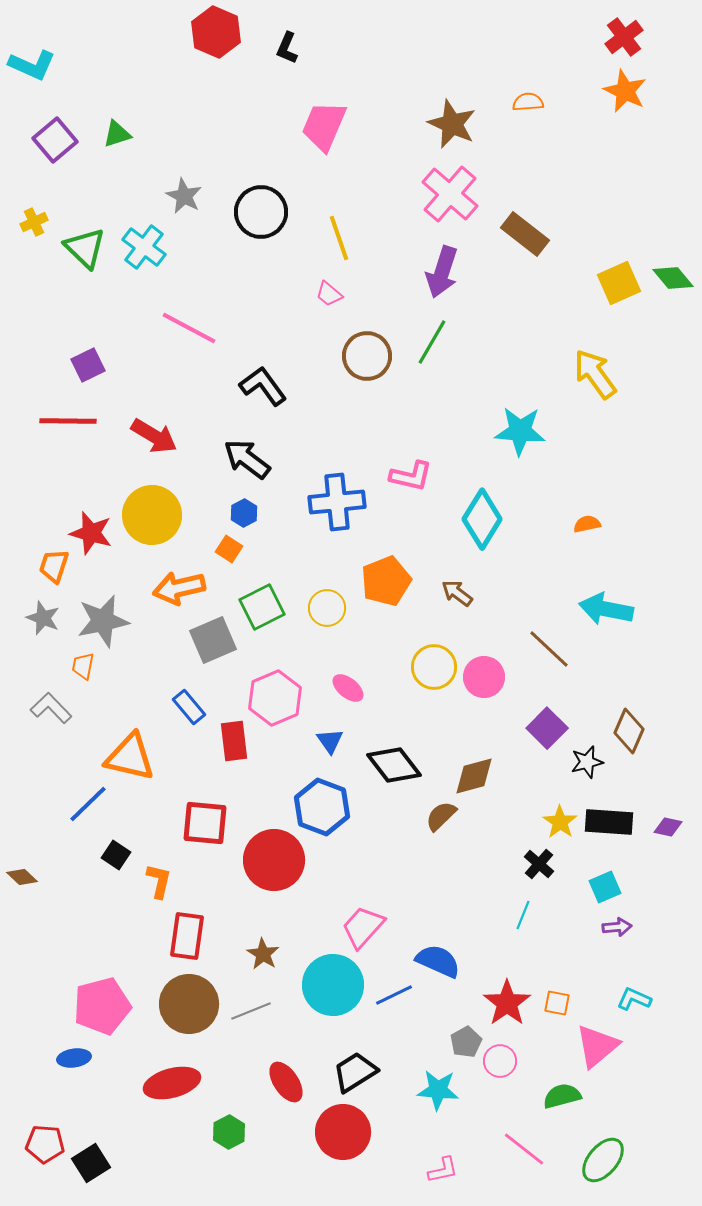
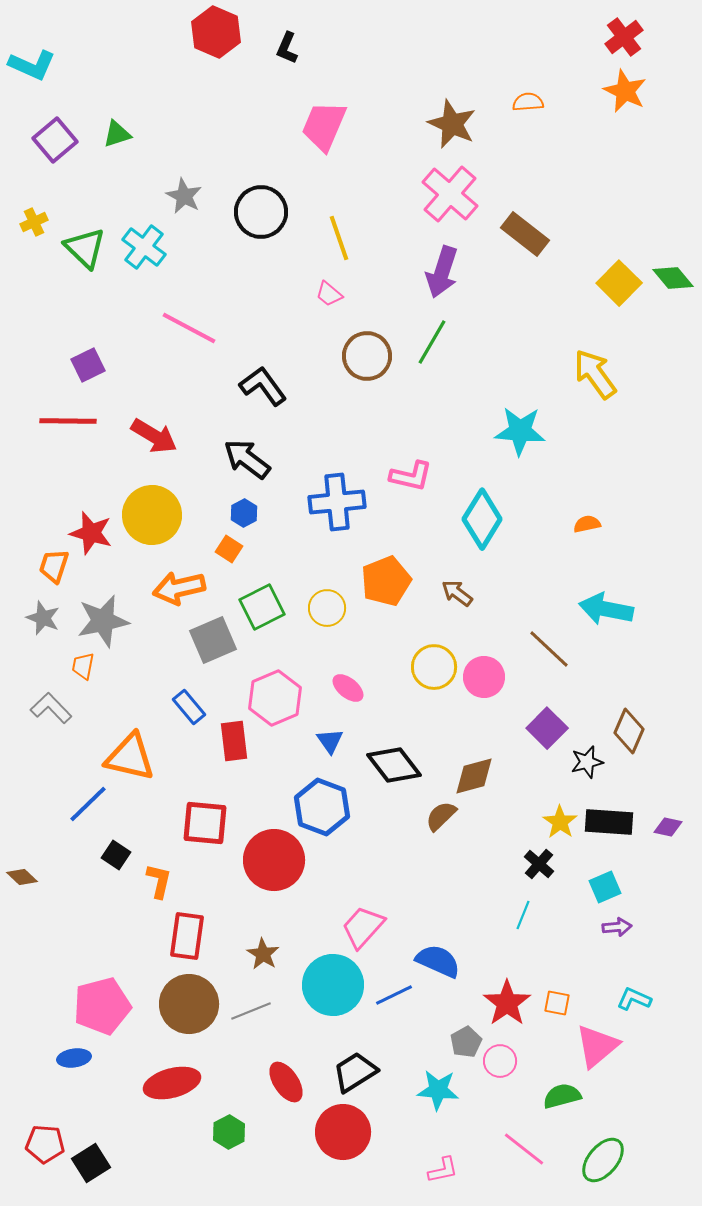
yellow square at (619, 283): rotated 21 degrees counterclockwise
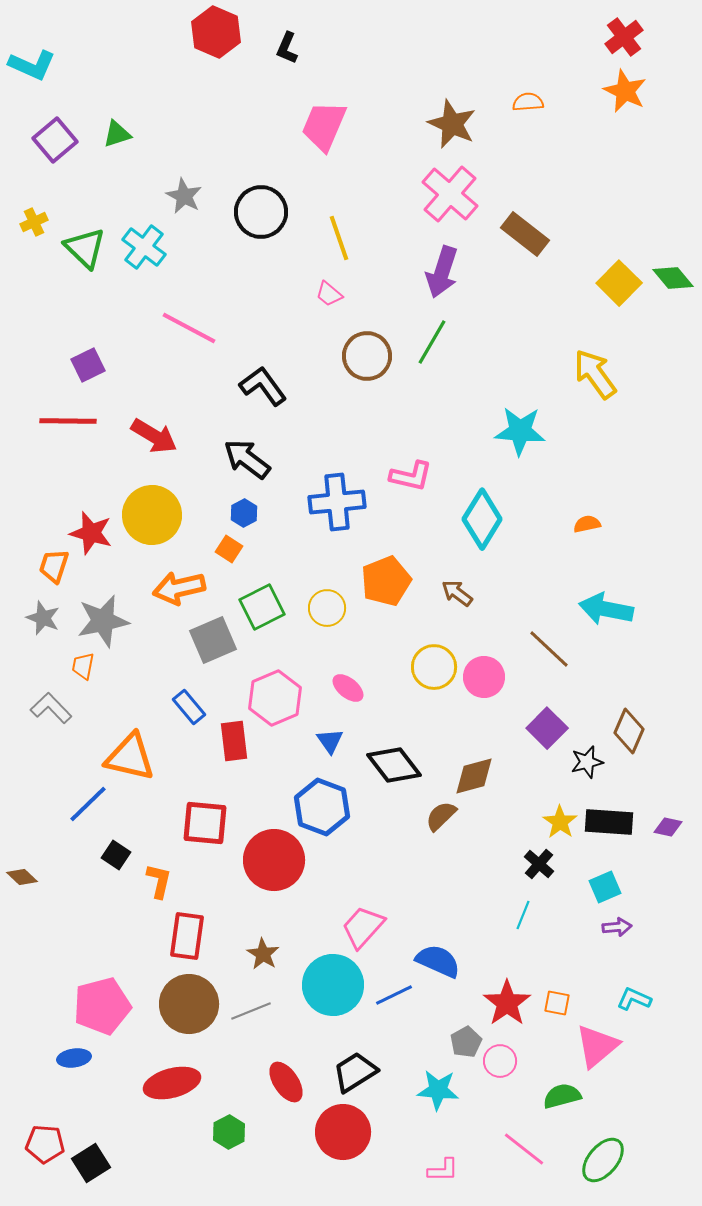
pink L-shape at (443, 1170): rotated 12 degrees clockwise
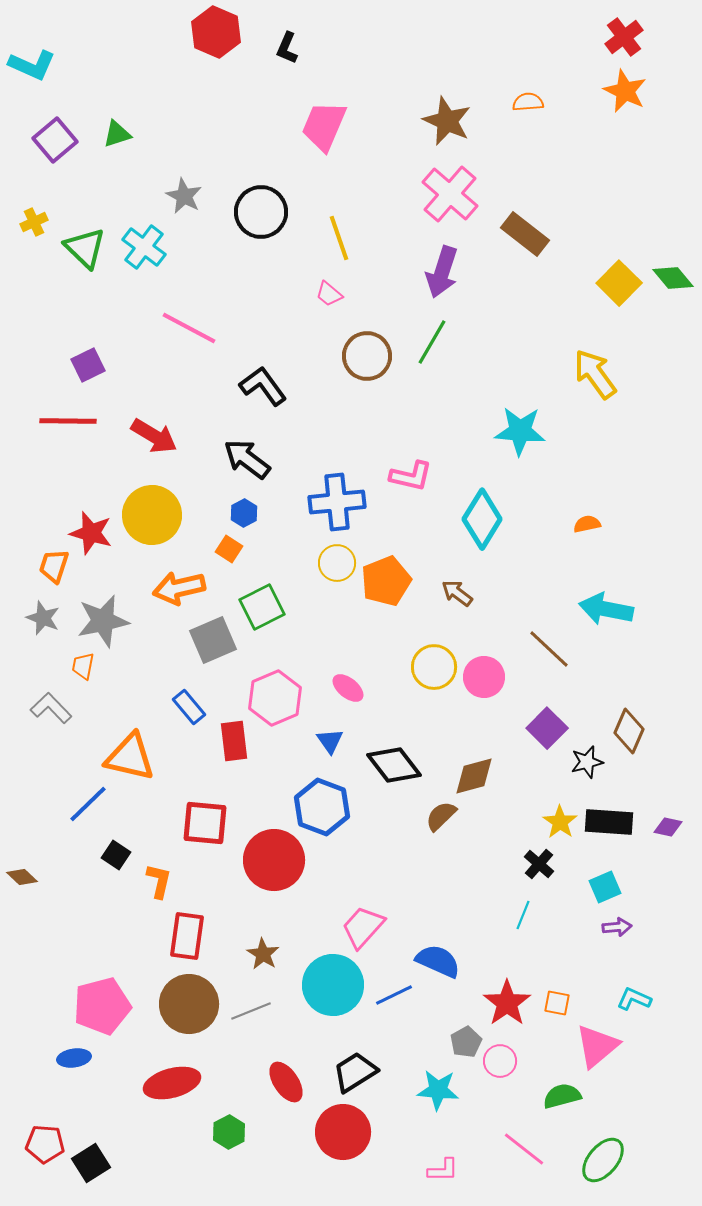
brown star at (452, 124): moved 5 px left, 3 px up
yellow circle at (327, 608): moved 10 px right, 45 px up
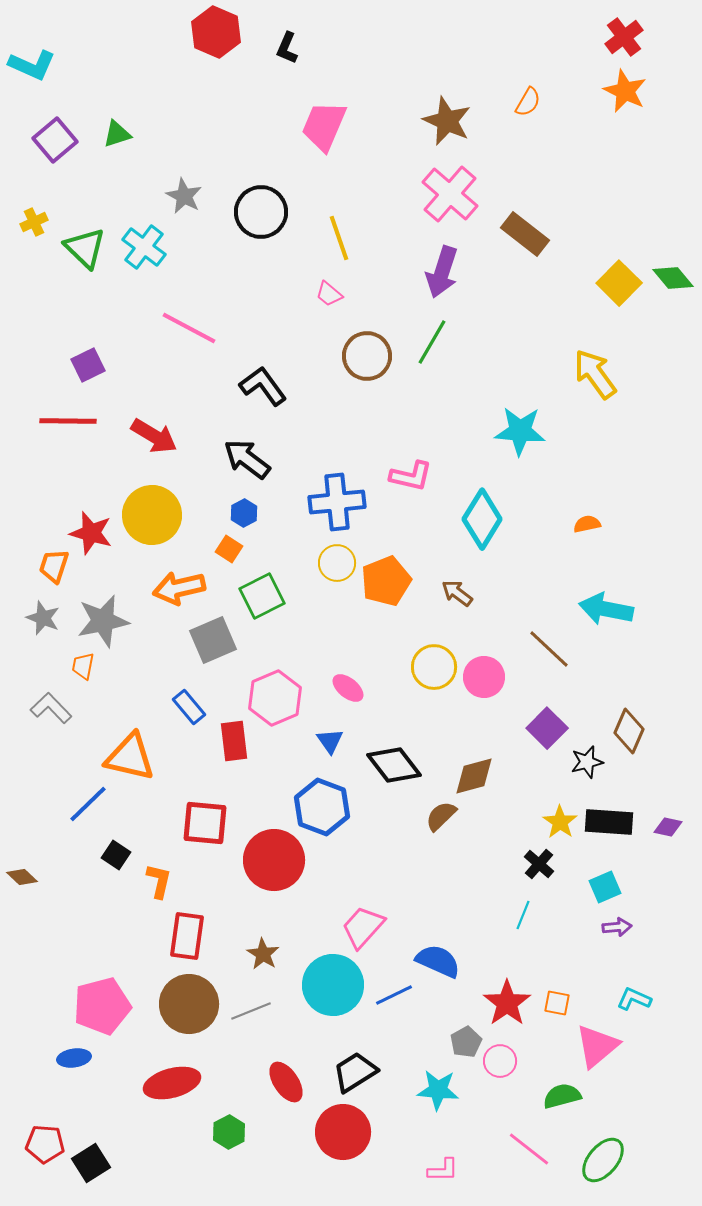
orange semicircle at (528, 102): rotated 124 degrees clockwise
green square at (262, 607): moved 11 px up
pink line at (524, 1149): moved 5 px right
